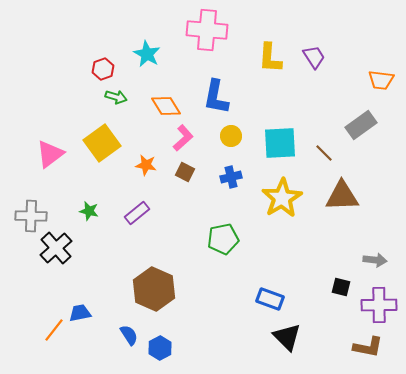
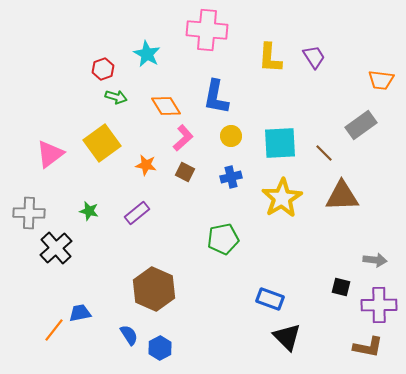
gray cross: moved 2 px left, 3 px up
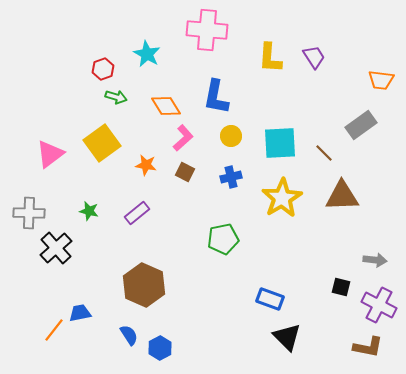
brown hexagon: moved 10 px left, 4 px up
purple cross: rotated 28 degrees clockwise
